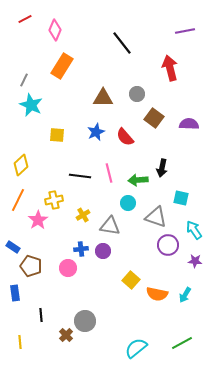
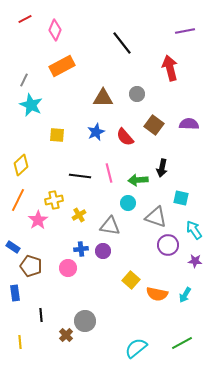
orange rectangle at (62, 66): rotated 30 degrees clockwise
brown square at (154, 118): moved 7 px down
yellow cross at (83, 215): moved 4 px left
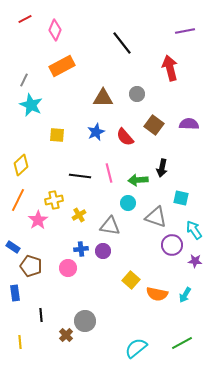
purple circle at (168, 245): moved 4 px right
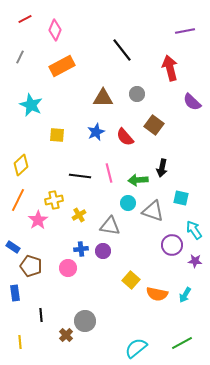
black line at (122, 43): moved 7 px down
gray line at (24, 80): moved 4 px left, 23 px up
purple semicircle at (189, 124): moved 3 px right, 22 px up; rotated 138 degrees counterclockwise
gray triangle at (156, 217): moved 3 px left, 6 px up
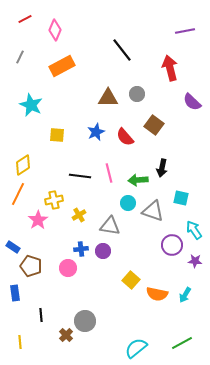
brown triangle at (103, 98): moved 5 px right
yellow diamond at (21, 165): moved 2 px right; rotated 10 degrees clockwise
orange line at (18, 200): moved 6 px up
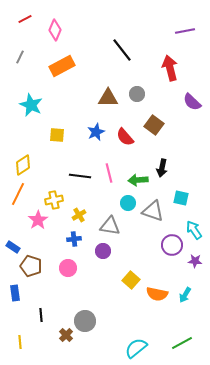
blue cross at (81, 249): moved 7 px left, 10 px up
